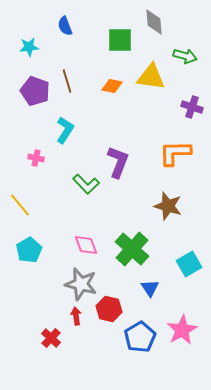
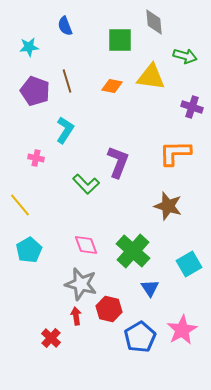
green cross: moved 1 px right, 2 px down
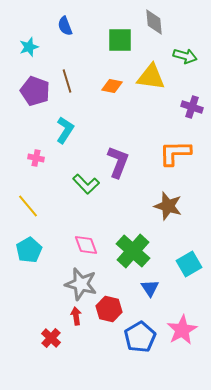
cyan star: rotated 12 degrees counterclockwise
yellow line: moved 8 px right, 1 px down
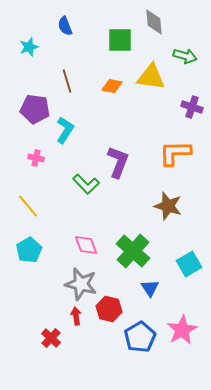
purple pentagon: moved 18 px down; rotated 12 degrees counterclockwise
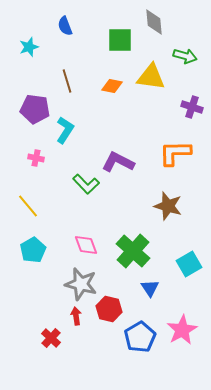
purple L-shape: rotated 84 degrees counterclockwise
cyan pentagon: moved 4 px right
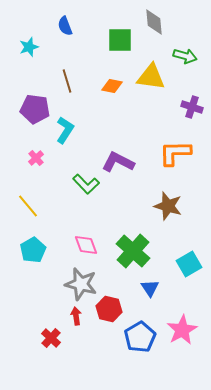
pink cross: rotated 35 degrees clockwise
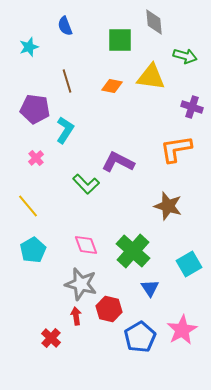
orange L-shape: moved 1 px right, 4 px up; rotated 8 degrees counterclockwise
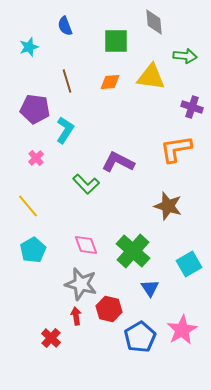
green square: moved 4 px left, 1 px down
green arrow: rotated 10 degrees counterclockwise
orange diamond: moved 2 px left, 4 px up; rotated 15 degrees counterclockwise
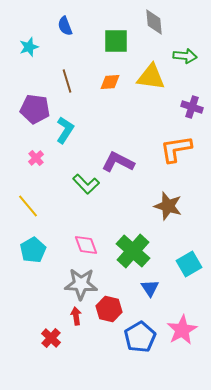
gray star: rotated 12 degrees counterclockwise
